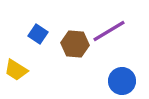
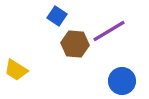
blue square: moved 19 px right, 18 px up
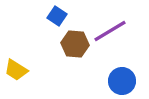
purple line: moved 1 px right
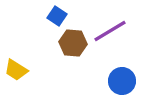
brown hexagon: moved 2 px left, 1 px up
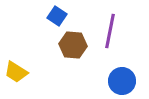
purple line: rotated 48 degrees counterclockwise
brown hexagon: moved 2 px down
yellow trapezoid: moved 2 px down
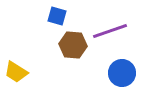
blue square: rotated 18 degrees counterclockwise
purple line: rotated 60 degrees clockwise
blue circle: moved 8 px up
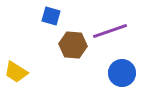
blue square: moved 6 px left
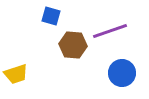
yellow trapezoid: moved 2 px down; rotated 50 degrees counterclockwise
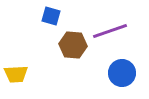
yellow trapezoid: rotated 15 degrees clockwise
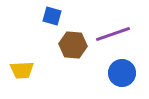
blue square: moved 1 px right
purple line: moved 3 px right, 3 px down
yellow trapezoid: moved 6 px right, 4 px up
